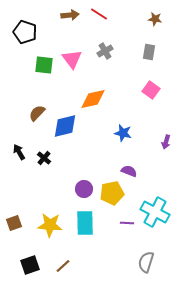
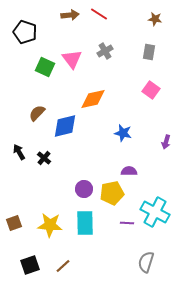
green square: moved 1 px right, 2 px down; rotated 18 degrees clockwise
purple semicircle: rotated 21 degrees counterclockwise
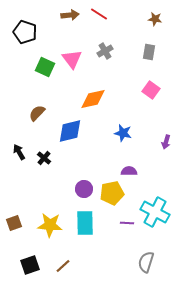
blue diamond: moved 5 px right, 5 px down
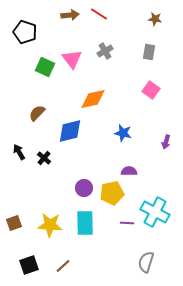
purple circle: moved 1 px up
black square: moved 1 px left
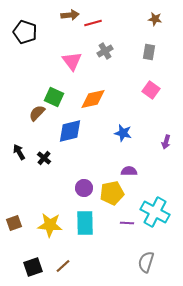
red line: moved 6 px left, 9 px down; rotated 48 degrees counterclockwise
pink triangle: moved 2 px down
green square: moved 9 px right, 30 px down
black square: moved 4 px right, 2 px down
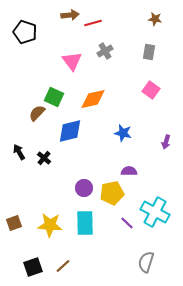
purple line: rotated 40 degrees clockwise
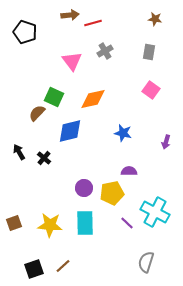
black square: moved 1 px right, 2 px down
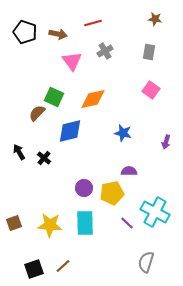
brown arrow: moved 12 px left, 19 px down; rotated 18 degrees clockwise
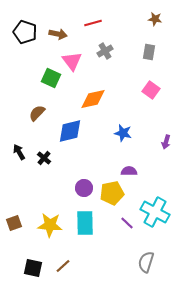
green square: moved 3 px left, 19 px up
black square: moved 1 px left, 1 px up; rotated 30 degrees clockwise
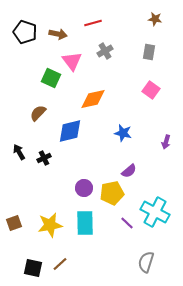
brown semicircle: moved 1 px right
black cross: rotated 24 degrees clockwise
purple semicircle: rotated 140 degrees clockwise
yellow star: rotated 15 degrees counterclockwise
brown line: moved 3 px left, 2 px up
